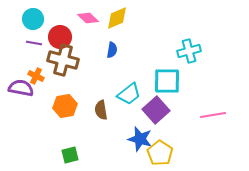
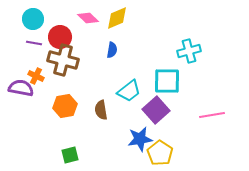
cyan trapezoid: moved 3 px up
pink line: moved 1 px left
blue star: rotated 25 degrees counterclockwise
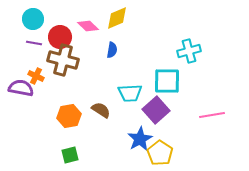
pink diamond: moved 8 px down
cyan trapezoid: moved 1 px right, 2 px down; rotated 35 degrees clockwise
orange hexagon: moved 4 px right, 10 px down
brown semicircle: rotated 132 degrees clockwise
blue star: rotated 20 degrees counterclockwise
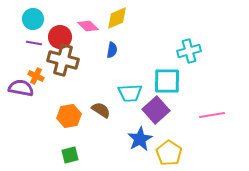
yellow pentagon: moved 9 px right
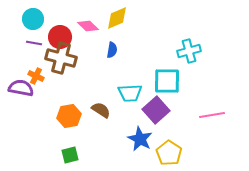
brown cross: moved 2 px left, 2 px up
blue star: rotated 15 degrees counterclockwise
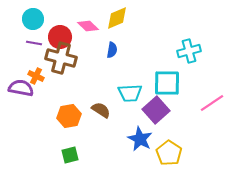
cyan square: moved 2 px down
pink line: moved 12 px up; rotated 25 degrees counterclockwise
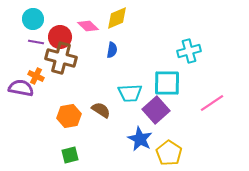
purple line: moved 2 px right, 1 px up
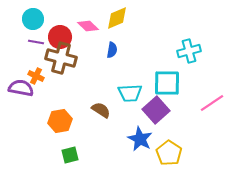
orange hexagon: moved 9 px left, 5 px down
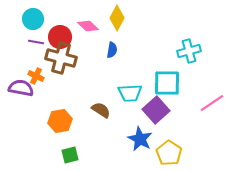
yellow diamond: rotated 40 degrees counterclockwise
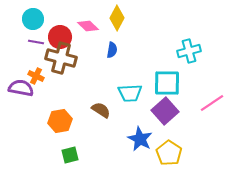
purple square: moved 9 px right, 1 px down
